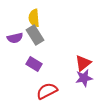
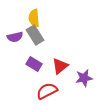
purple semicircle: moved 1 px up
red triangle: moved 23 px left, 3 px down
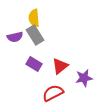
red semicircle: moved 6 px right, 2 px down
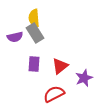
gray rectangle: moved 2 px up
purple rectangle: rotated 63 degrees clockwise
purple star: rotated 12 degrees counterclockwise
red semicircle: moved 1 px right, 1 px down
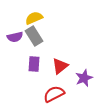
yellow semicircle: rotated 72 degrees clockwise
gray rectangle: moved 1 px left, 3 px down
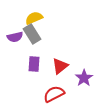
gray rectangle: moved 2 px left, 2 px up
purple star: rotated 12 degrees counterclockwise
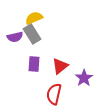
red semicircle: rotated 50 degrees counterclockwise
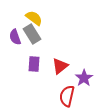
yellow semicircle: rotated 60 degrees clockwise
purple semicircle: rotated 84 degrees clockwise
red semicircle: moved 13 px right, 2 px down
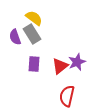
purple star: moved 7 px left, 16 px up; rotated 12 degrees clockwise
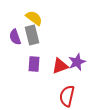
gray rectangle: moved 1 px down; rotated 18 degrees clockwise
red triangle: rotated 18 degrees clockwise
